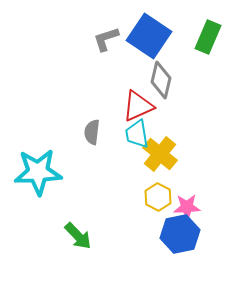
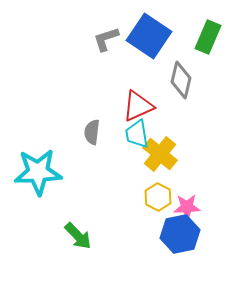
gray diamond: moved 20 px right
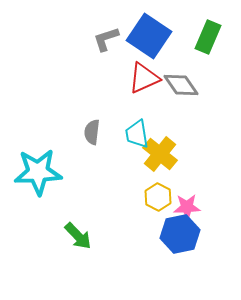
gray diamond: moved 5 px down; rotated 48 degrees counterclockwise
red triangle: moved 6 px right, 28 px up
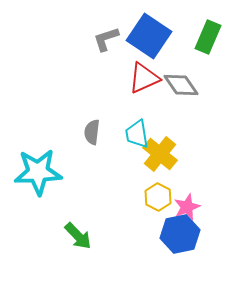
pink star: rotated 20 degrees counterclockwise
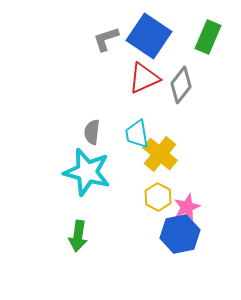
gray diamond: rotated 72 degrees clockwise
cyan star: moved 49 px right; rotated 18 degrees clockwise
green arrow: rotated 52 degrees clockwise
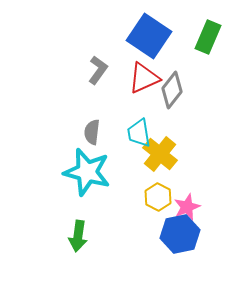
gray L-shape: moved 8 px left, 31 px down; rotated 144 degrees clockwise
gray diamond: moved 9 px left, 5 px down
cyan trapezoid: moved 2 px right, 1 px up
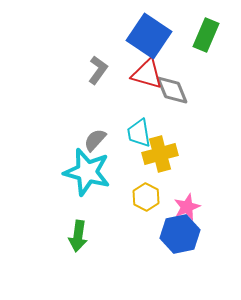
green rectangle: moved 2 px left, 2 px up
red triangle: moved 3 px right, 4 px up; rotated 40 degrees clockwise
gray diamond: rotated 60 degrees counterclockwise
gray semicircle: moved 3 px right, 8 px down; rotated 35 degrees clockwise
yellow cross: rotated 36 degrees clockwise
yellow hexagon: moved 12 px left
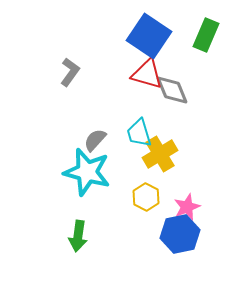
gray L-shape: moved 28 px left, 2 px down
cyan trapezoid: rotated 8 degrees counterclockwise
yellow cross: rotated 16 degrees counterclockwise
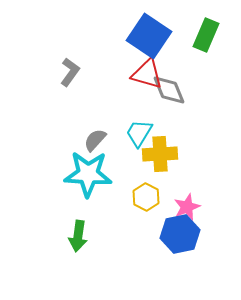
gray diamond: moved 3 px left
cyan trapezoid: rotated 48 degrees clockwise
yellow cross: rotated 28 degrees clockwise
cyan star: moved 1 px right, 2 px down; rotated 12 degrees counterclockwise
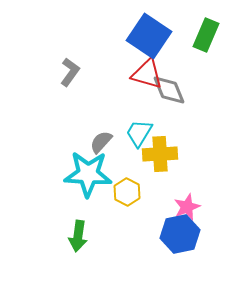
gray semicircle: moved 6 px right, 2 px down
yellow hexagon: moved 19 px left, 5 px up
